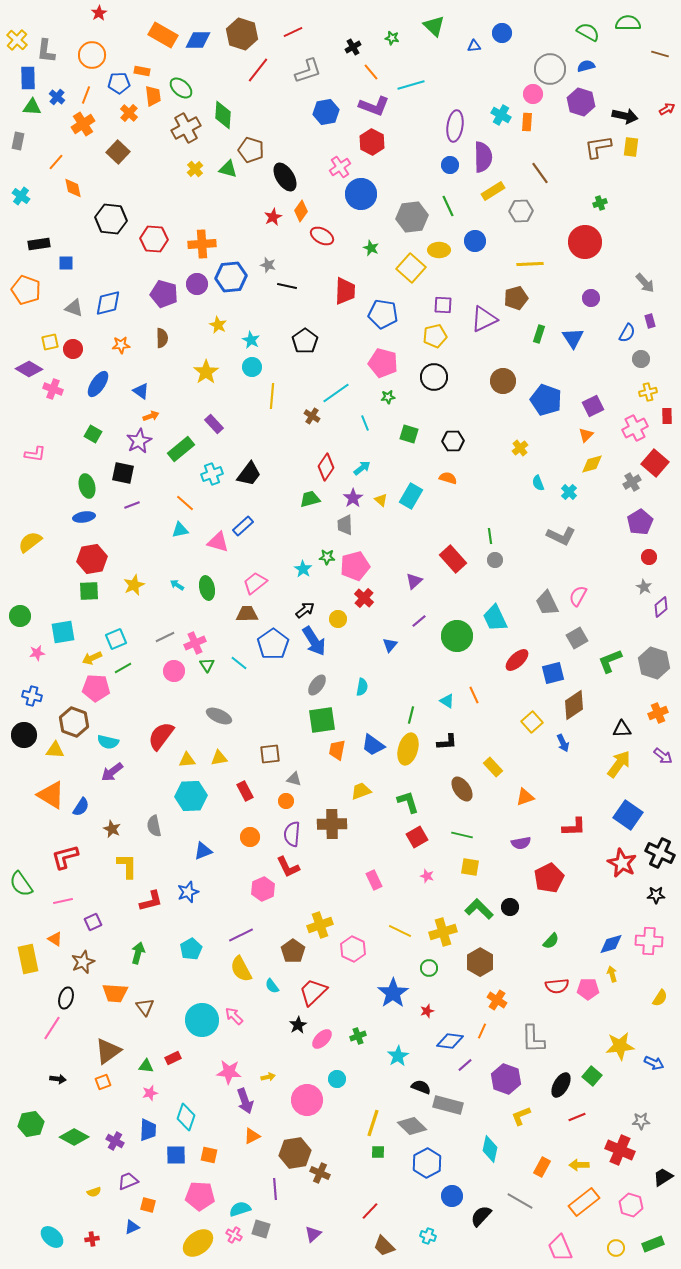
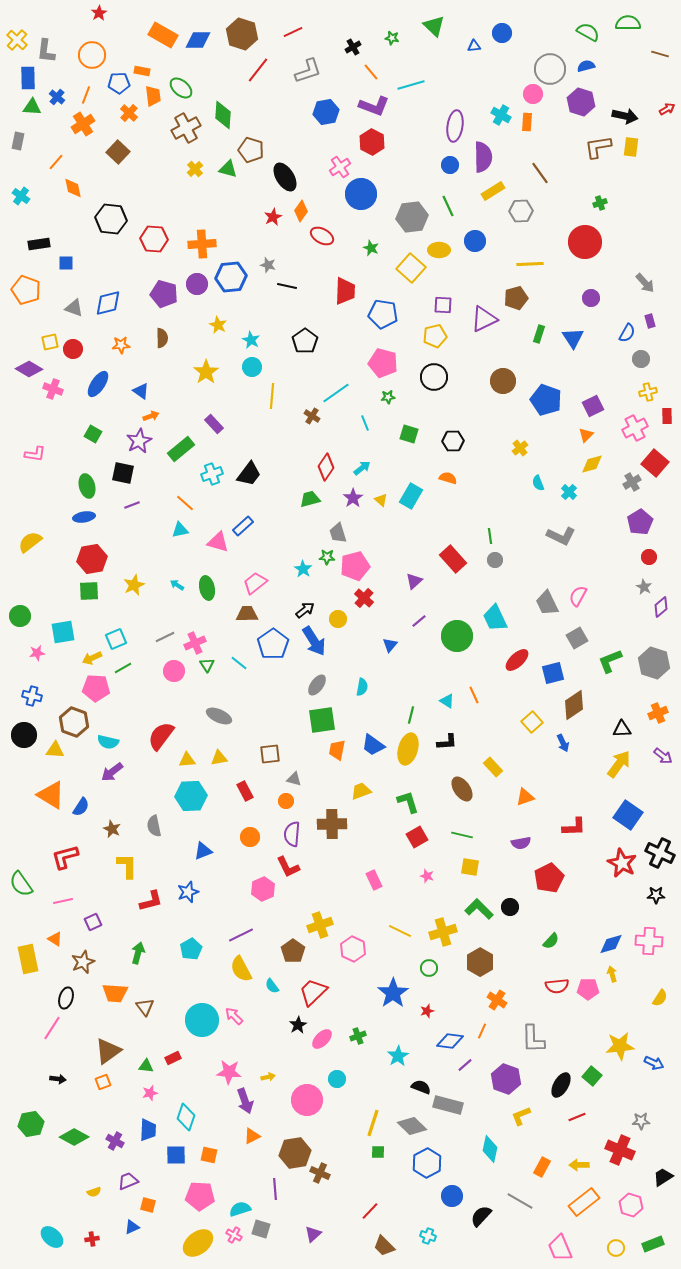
gray trapezoid at (345, 525): moved 7 px left, 8 px down; rotated 15 degrees counterclockwise
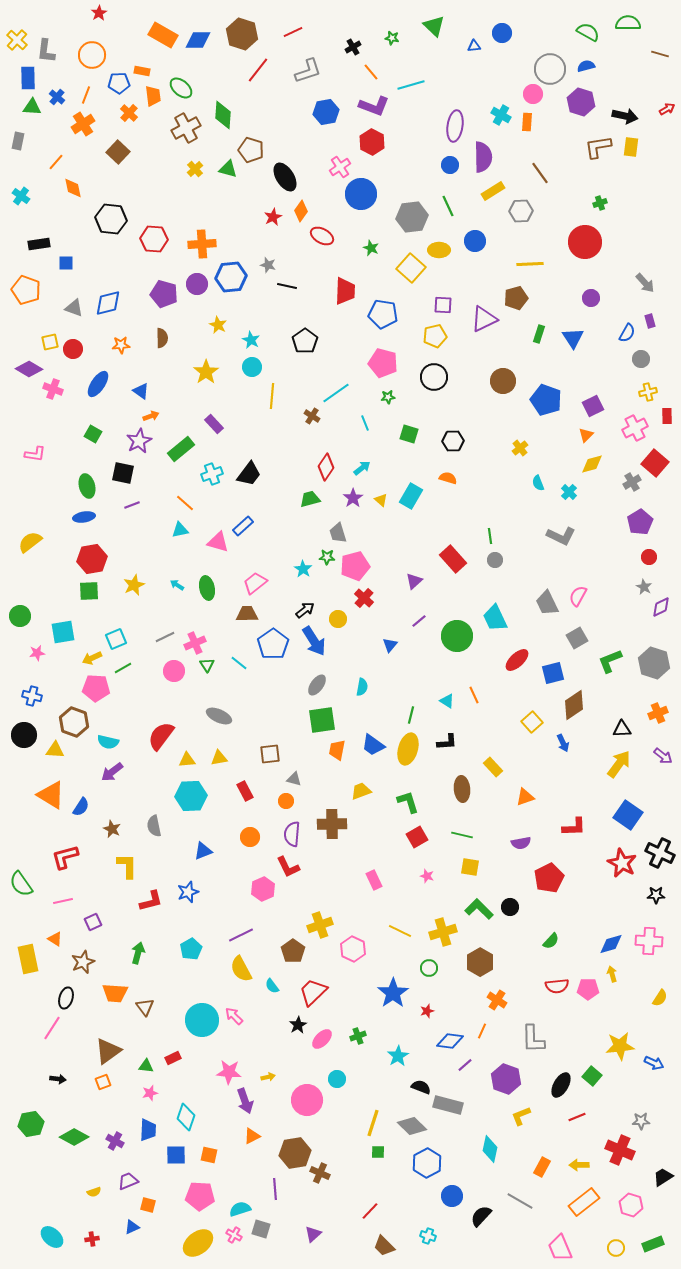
purple diamond at (661, 607): rotated 15 degrees clockwise
brown ellipse at (462, 789): rotated 30 degrees clockwise
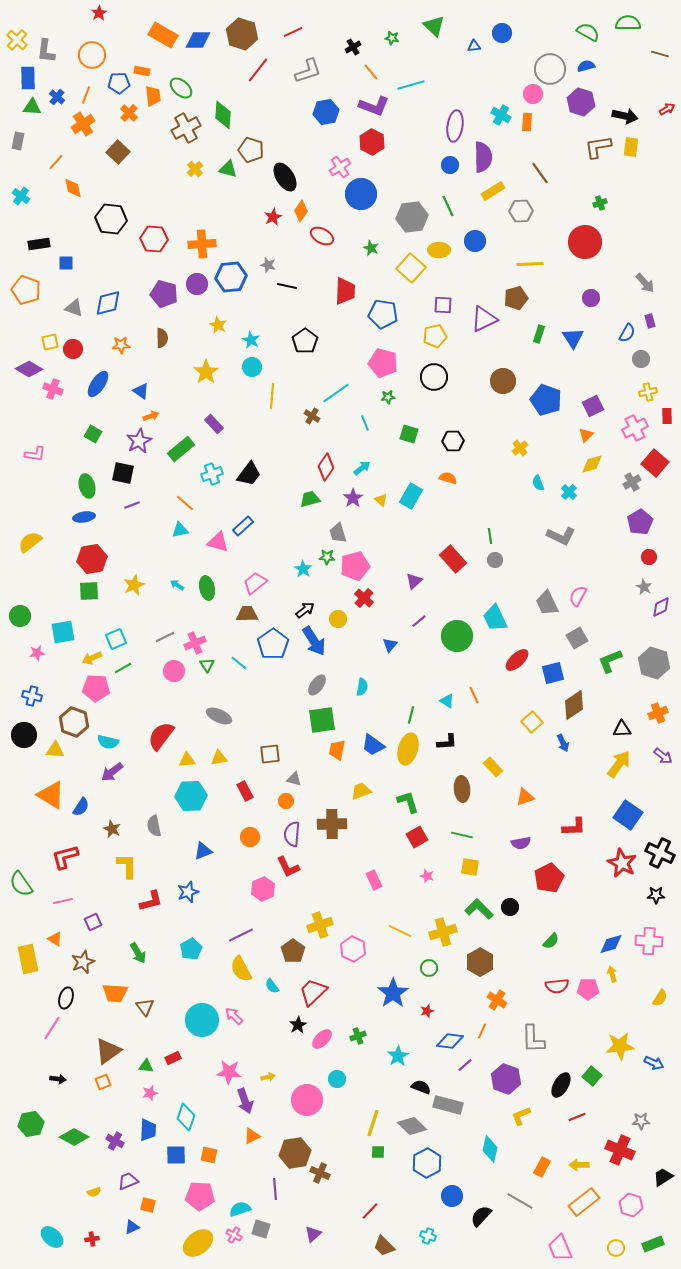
green arrow at (138, 953): rotated 135 degrees clockwise
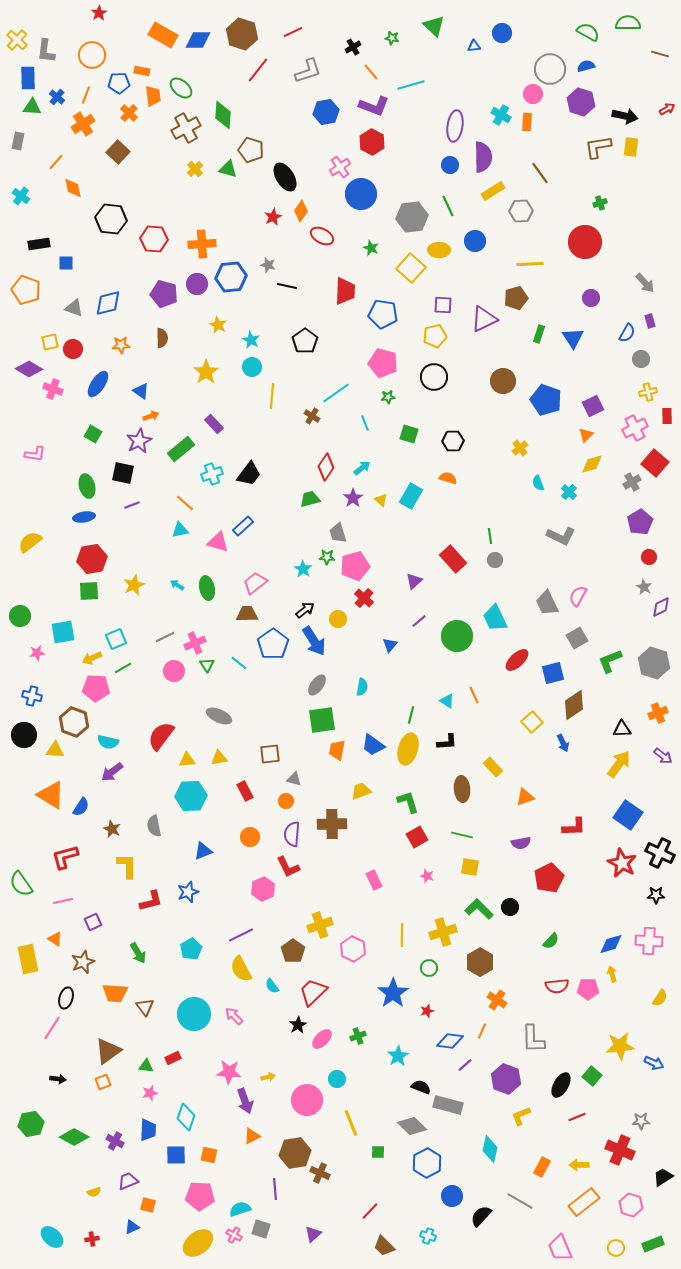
yellow line at (400, 931): moved 2 px right, 4 px down; rotated 65 degrees clockwise
cyan circle at (202, 1020): moved 8 px left, 6 px up
yellow line at (373, 1123): moved 22 px left; rotated 40 degrees counterclockwise
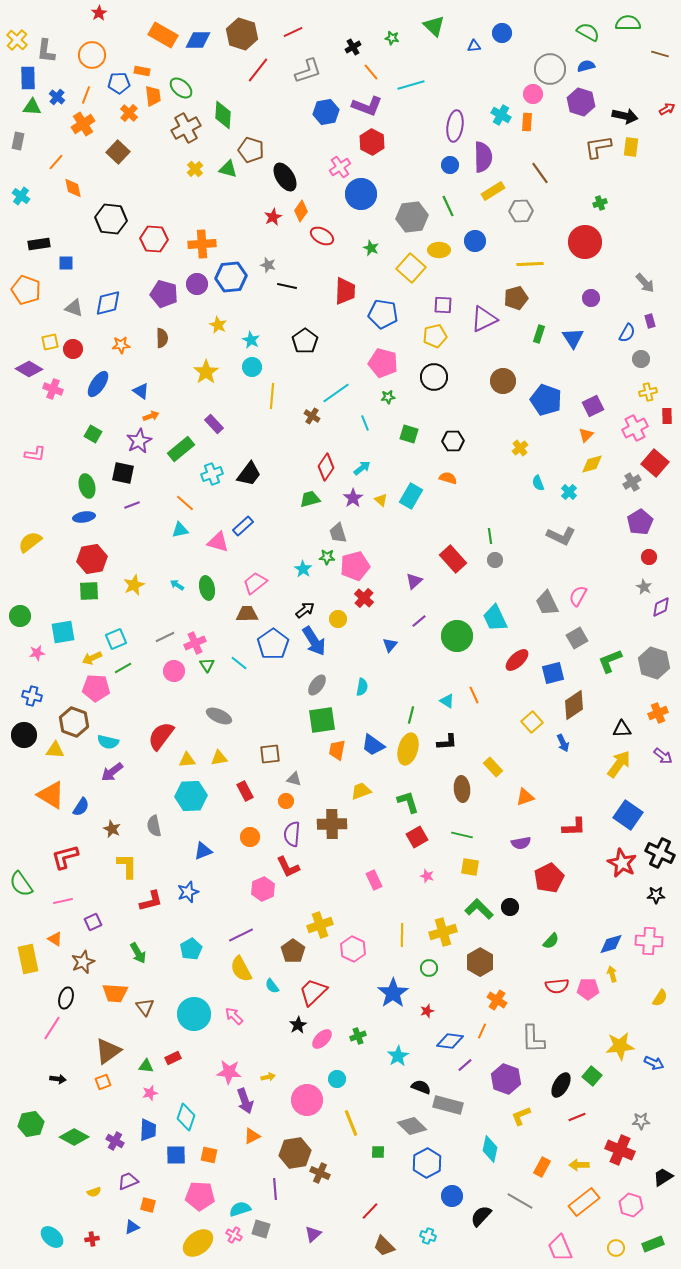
purple L-shape at (374, 106): moved 7 px left
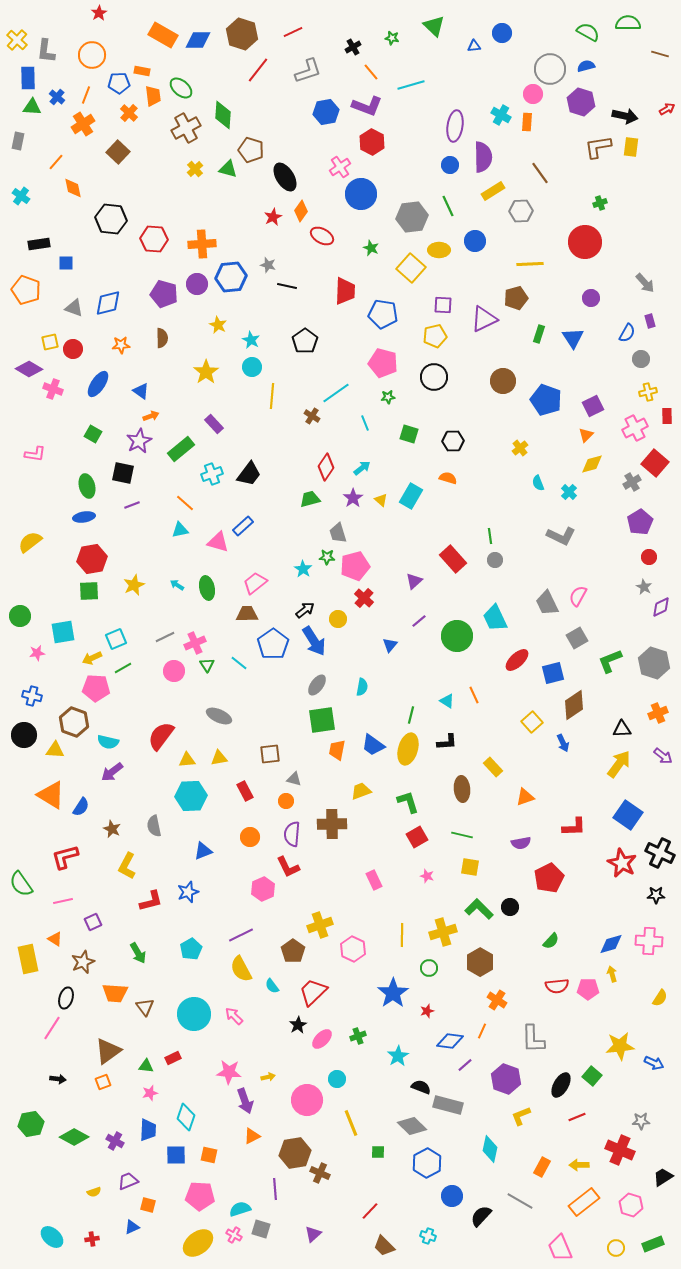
yellow L-shape at (127, 866): rotated 152 degrees counterclockwise
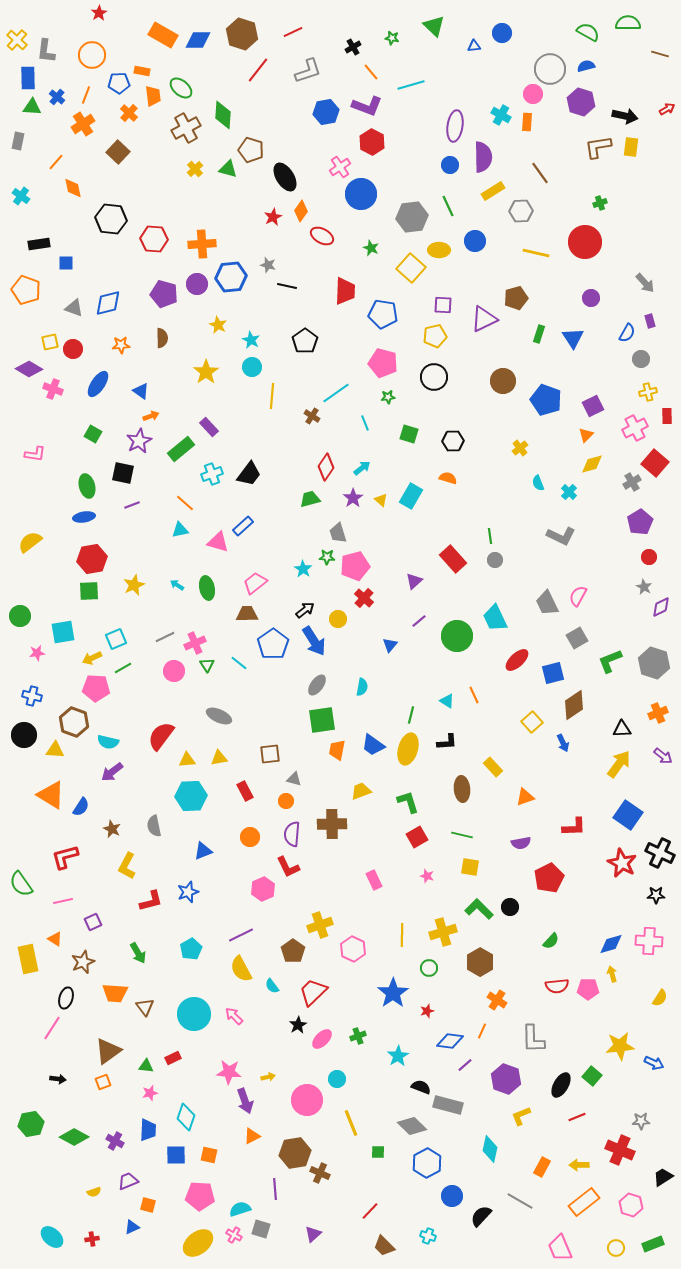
yellow line at (530, 264): moved 6 px right, 11 px up; rotated 16 degrees clockwise
purple rectangle at (214, 424): moved 5 px left, 3 px down
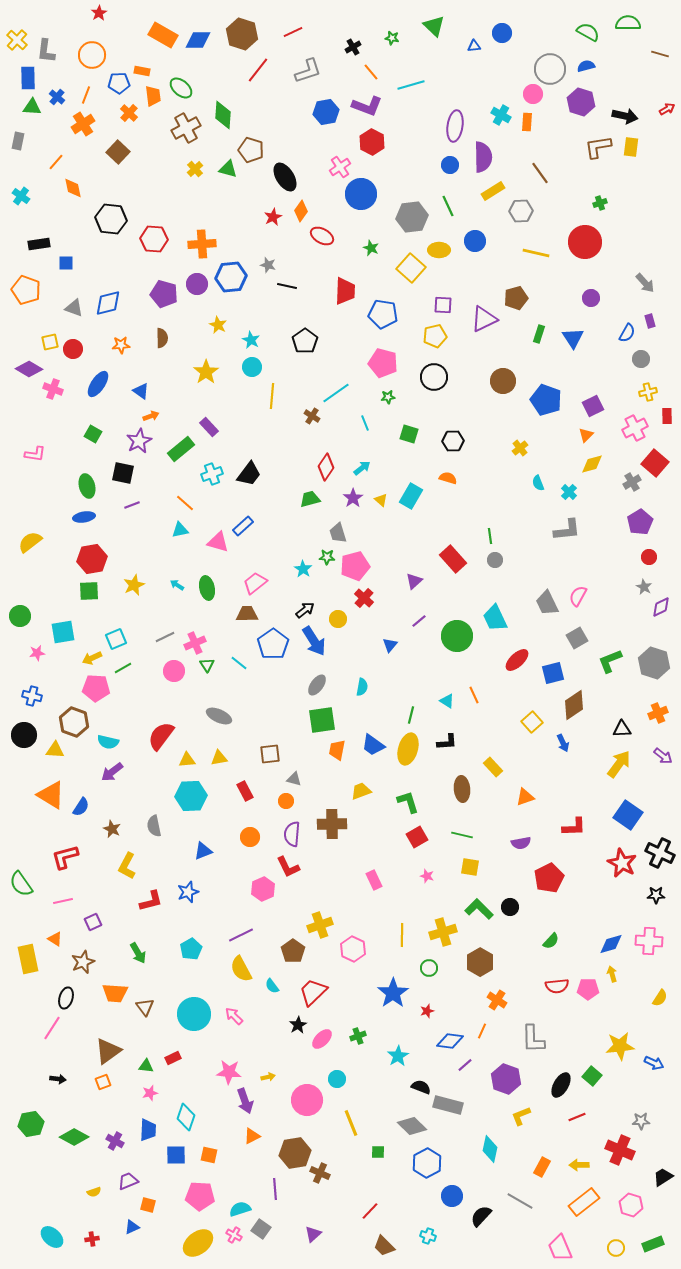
gray L-shape at (561, 536): moved 6 px right, 6 px up; rotated 32 degrees counterclockwise
gray square at (261, 1229): rotated 18 degrees clockwise
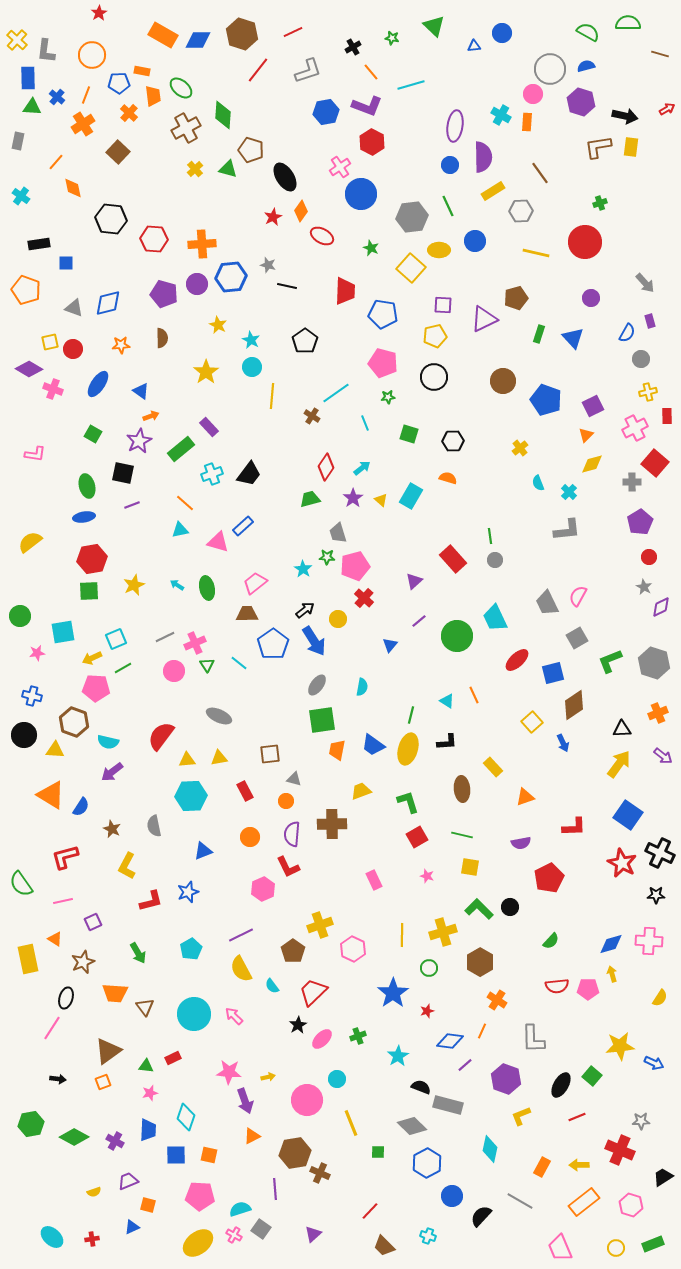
blue triangle at (573, 338): rotated 10 degrees counterclockwise
gray cross at (632, 482): rotated 30 degrees clockwise
